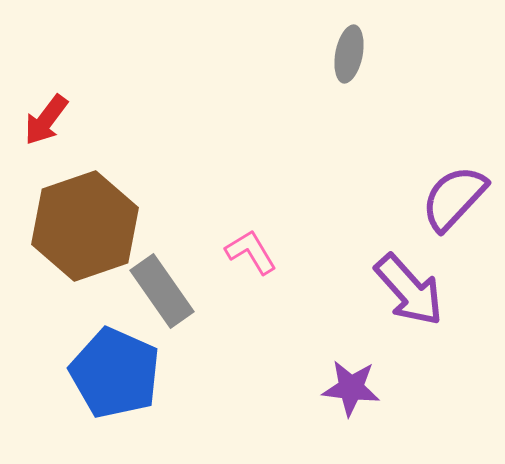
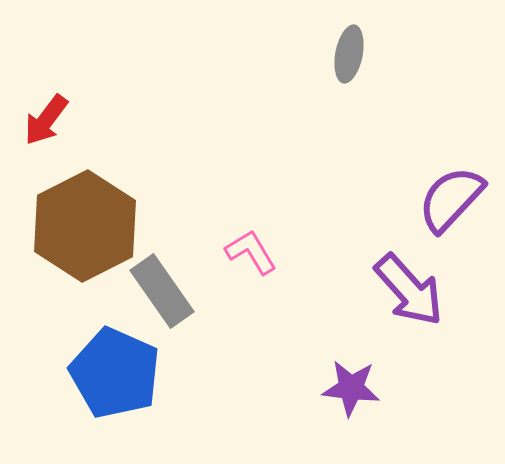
purple semicircle: moved 3 px left, 1 px down
brown hexagon: rotated 8 degrees counterclockwise
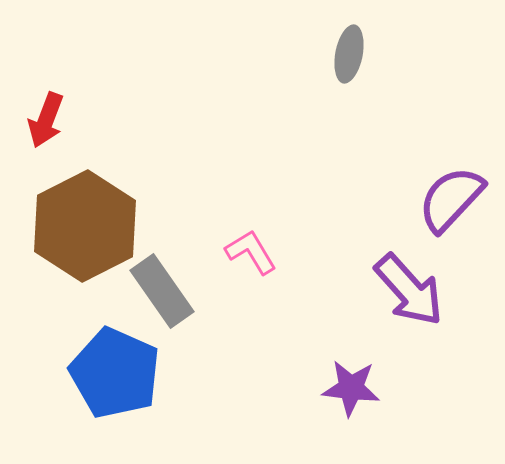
red arrow: rotated 16 degrees counterclockwise
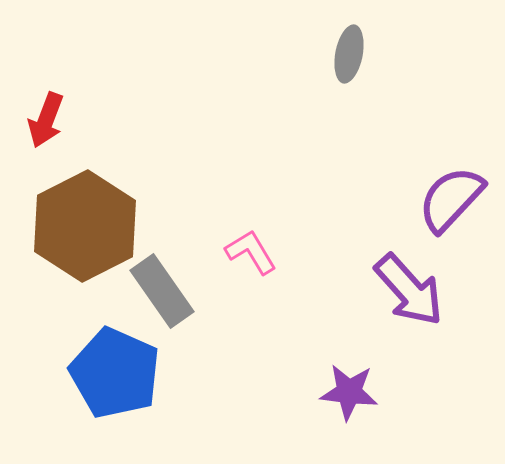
purple star: moved 2 px left, 4 px down
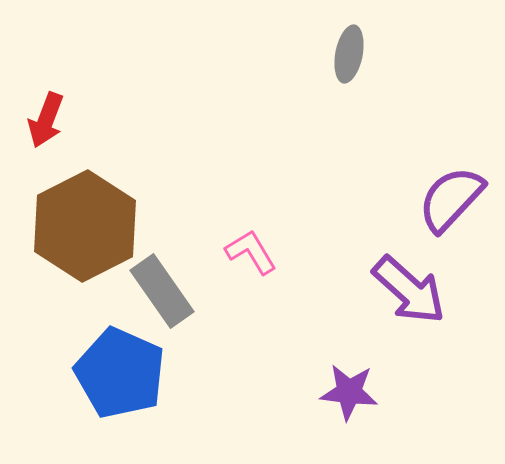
purple arrow: rotated 6 degrees counterclockwise
blue pentagon: moved 5 px right
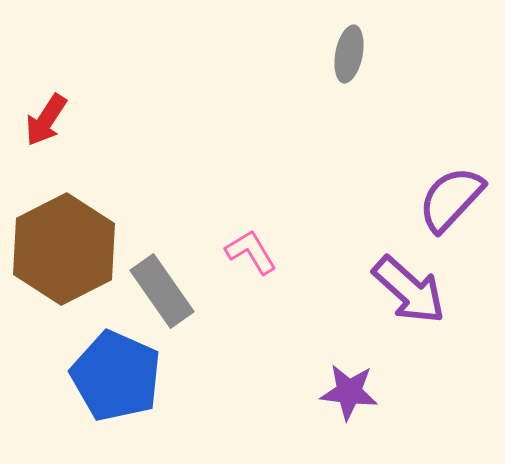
red arrow: rotated 12 degrees clockwise
brown hexagon: moved 21 px left, 23 px down
blue pentagon: moved 4 px left, 3 px down
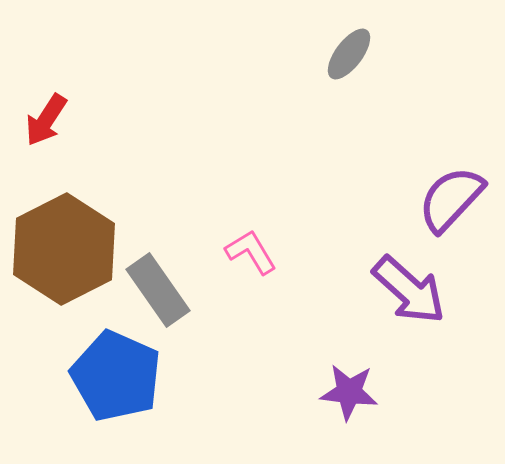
gray ellipse: rotated 26 degrees clockwise
gray rectangle: moved 4 px left, 1 px up
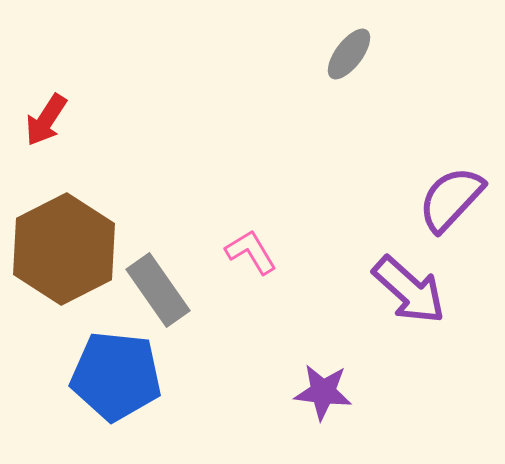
blue pentagon: rotated 18 degrees counterclockwise
purple star: moved 26 px left
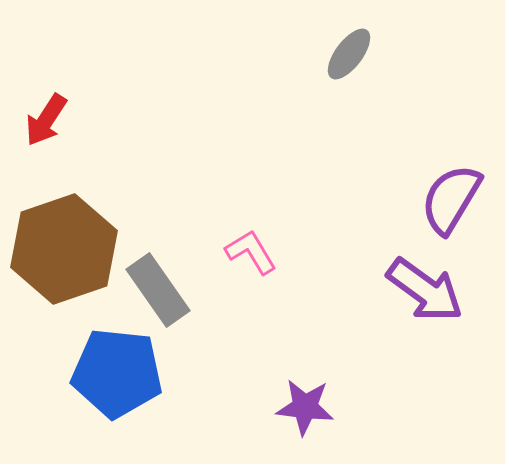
purple semicircle: rotated 12 degrees counterclockwise
brown hexagon: rotated 8 degrees clockwise
purple arrow: moved 16 px right; rotated 6 degrees counterclockwise
blue pentagon: moved 1 px right, 3 px up
purple star: moved 18 px left, 15 px down
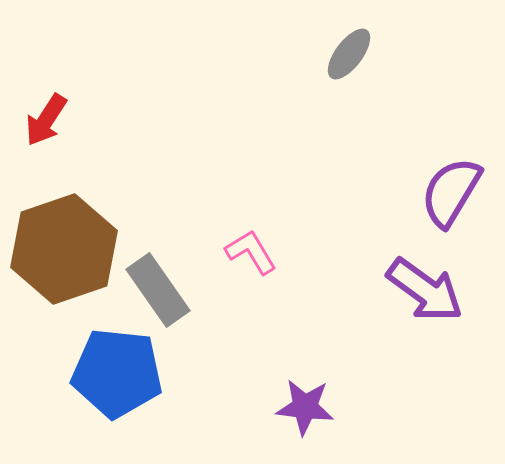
purple semicircle: moved 7 px up
